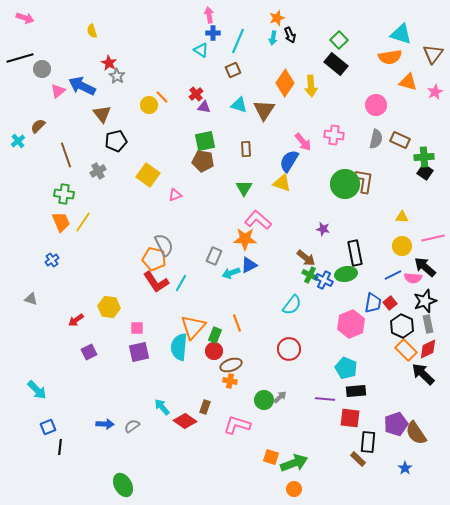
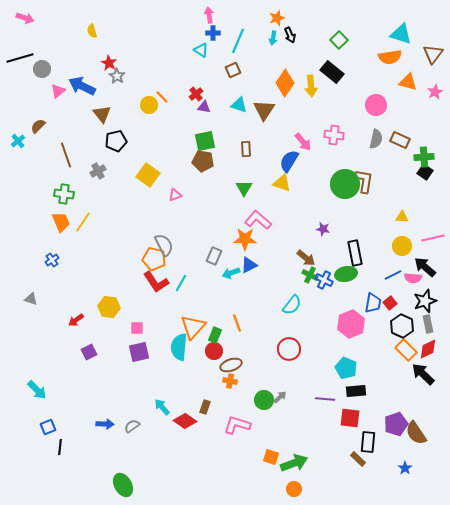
black rectangle at (336, 64): moved 4 px left, 8 px down
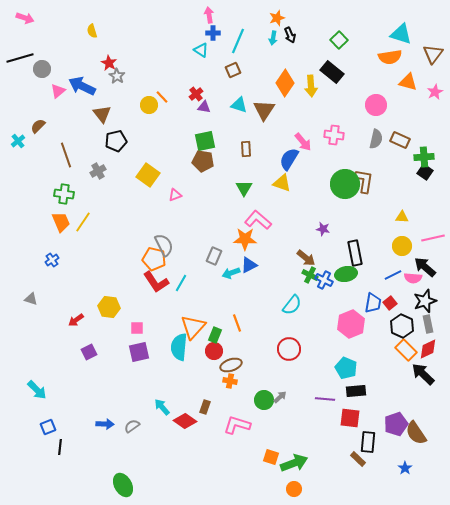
blue semicircle at (289, 161): moved 2 px up
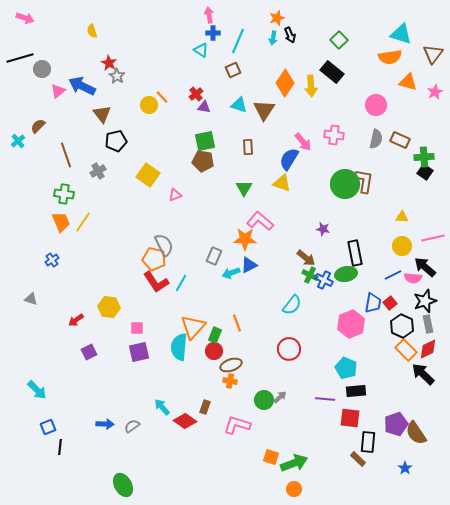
brown rectangle at (246, 149): moved 2 px right, 2 px up
pink L-shape at (258, 220): moved 2 px right, 1 px down
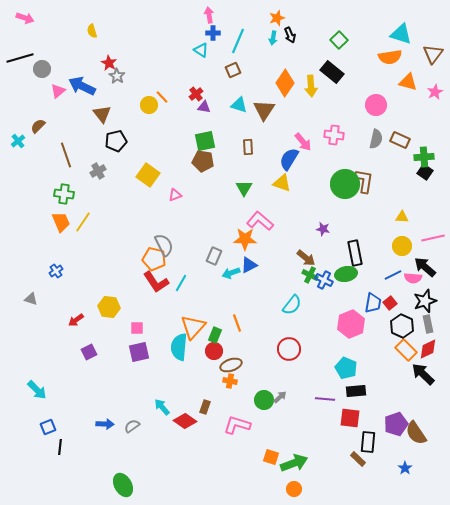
blue cross at (52, 260): moved 4 px right, 11 px down
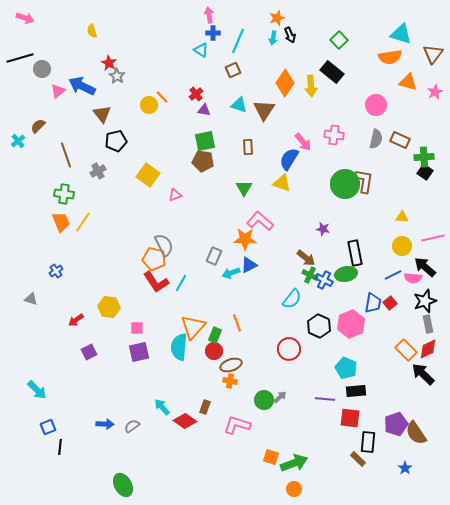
purple triangle at (204, 107): moved 3 px down
cyan semicircle at (292, 305): moved 6 px up
black hexagon at (402, 326): moved 83 px left
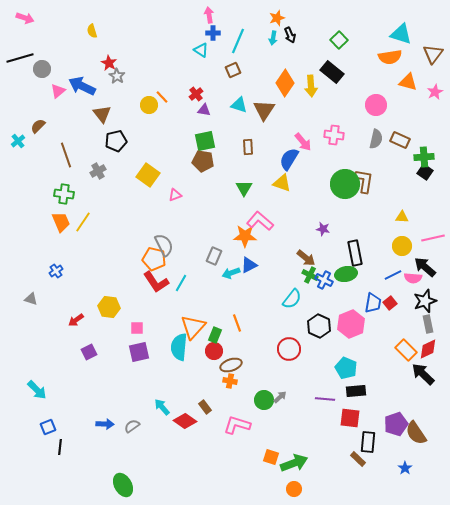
orange star at (245, 239): moved 3 px up
brown rectangle at (205, 407): rotated 56 degrees counterclockwise
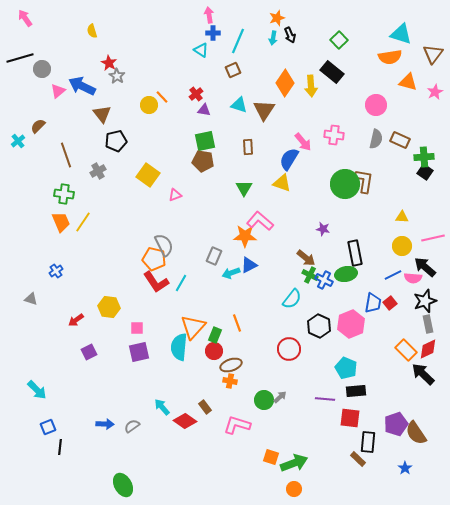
pink arrow at (25, 18): rotated 144 degrees counterclockwise
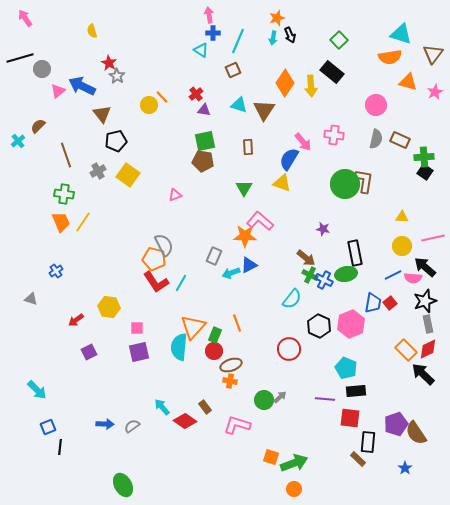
yellow square at (148, 175): moved 20 px left
